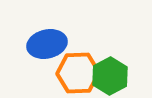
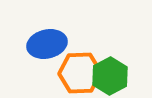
orange hexagon: moved 2 px right
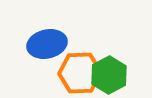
green hexagon: moved 1 px left, 1 px up
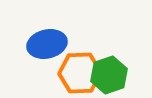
green hexagon: rotated 9 degrees clockwise
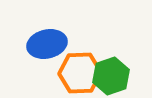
green hexagon: moved 2 px right, 1 px down
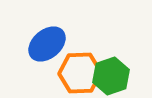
blue ellipse: rotated 27 degrees counterclockwise
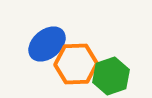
orange hexagon: moved 4 px left, 9 px up
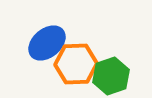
blue ellipse: moved 1 px up
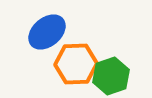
blue ellipse: moved 11 px up
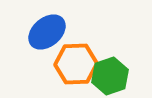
green hexagon: moved 1 px left
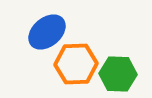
green hexagon: moved 8 px right, 2 px up; rotated 21 degrees clockwise
